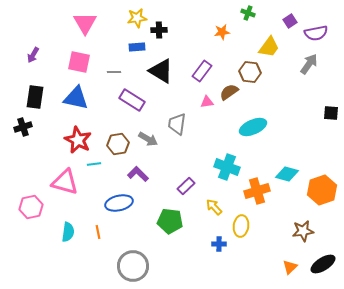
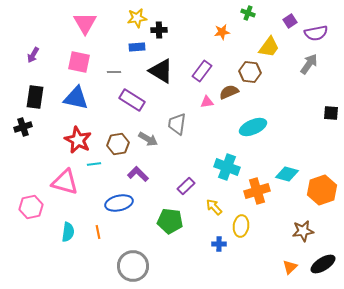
brown semicircle at (229, 92): rotated 12 degrees clockwise
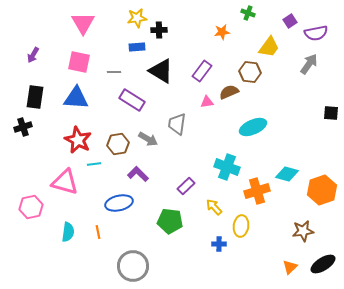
pink triangle at (85, 23): moved 2 px left
blue triangle at (76, 98): rotated 8 degrees counterclockwise
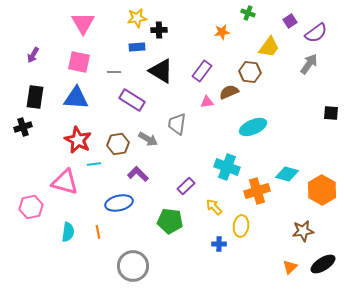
purple semicircle at (316, 33): rotated 25 degrees counterclockwise
orange hexagon at (322, 190): rotated 12 degrees counterclockwise
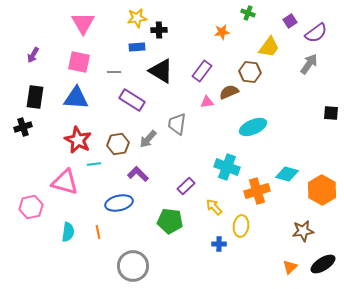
gray arrow at (148, 139): rotated 102 degrees clockwise
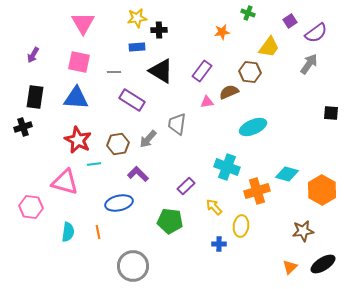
pink hexagon at (31, 207): rotated 20 degrees clockwise
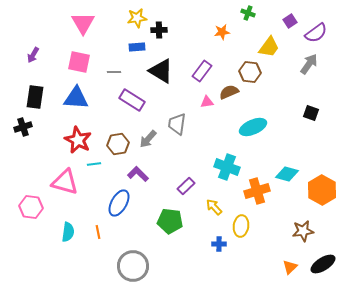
black square at (331, 113): moved 20 px left; rotated 14 degrees clockwise
blue ellipse at (119, 203): rotated 48 degrees counterclockwise
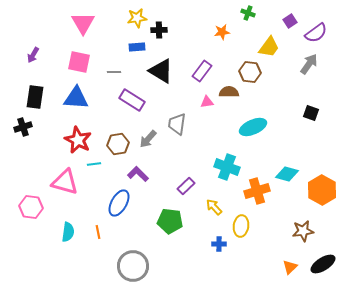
brown semicircle at (229, 92): rotated 24 degrees clockwise
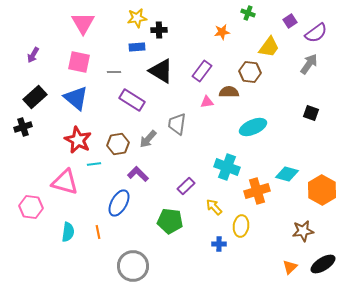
black rectangle at (35, 97): rotated 40 degrees clockwise
blue triangle at (76, 98): rotated 36 degrees clockwise
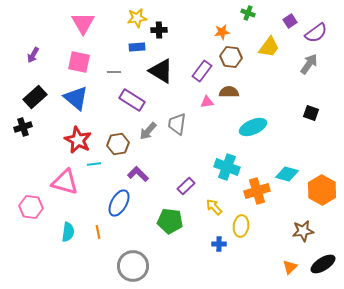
brown hexagon at (250, 72): moved 19 px left, 15 px up
gray arrow at (148, 139): moved 8 px up
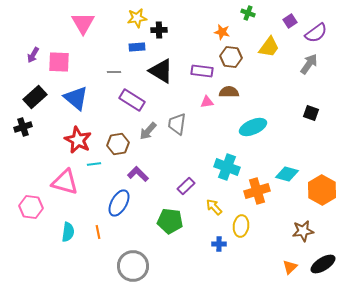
orange star at (222, 32): rotated 21 degrees clockwise
pink square at (79, 62): moved 20 px left; rotated 10 degrees counterclockwise
purple rectangle at (202, 71): rotated 60 degrees clockwise
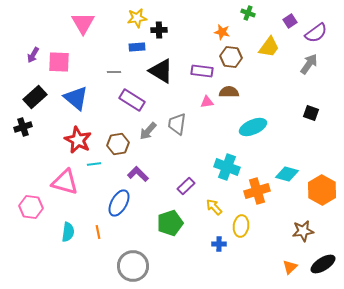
green pentagon at (170, 221): moved 2 px down; rotated 25 degrees counterclockwise
